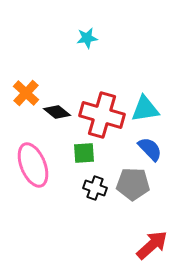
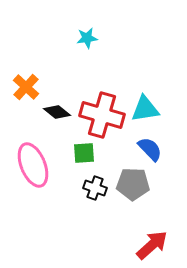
orange cross: moved 6 px up
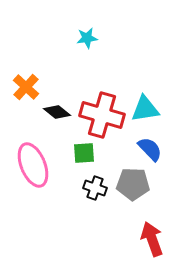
red arrow: moved 6 px up; rotated 68 degrees counterclockwise
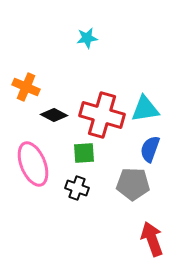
orange cross: rotated 20 degrees counterclockwise
black diamond: moved 3 px left, 3 px down; rotated 12 degrees counterclockwise
blue semicircle: rotated 116 degrees counterclockwise
pink ellipse: moved 1 px up
black cross: moved 18 px left
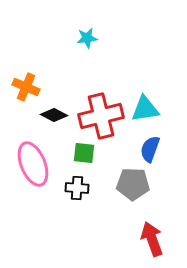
red cross: moved 1 px left, 1 px down; rotated 30 degrees counterclockwise
green square: rotated 10 degrees clockwise
black cross: rotated 15 degrees counterclockwise
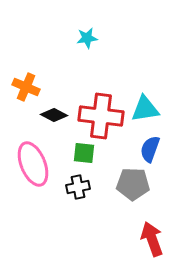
red cross: rotated 21 degrees clockwise
black cross: moved 1 px right, 1 px up; rotated 15 degrees counterclockwise
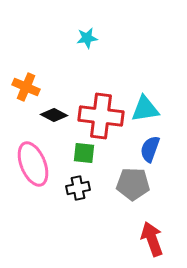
black cross: moved 1 px down
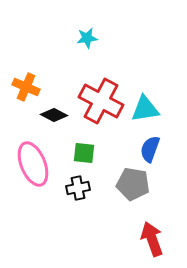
red cross: moved 15 px up; rotated 21 degrees clockwise
gray pentagon: rotated 8 degrees clockwise
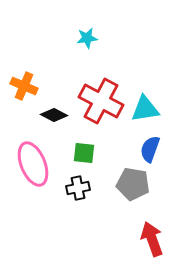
orange cross: moved 2 px left, 1 px up
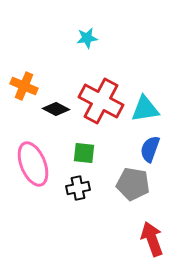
black diamond: moved 2 px right, 6 px up
